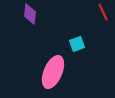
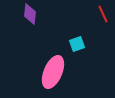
red line: moved 2 px down
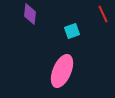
cyan square: moved 5 px left, 13 px up
pink ellipse: moved 9 px right, 1 px up
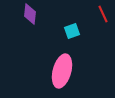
pink ellipse: rotated 8 degrees counterclockwise
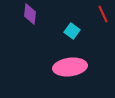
cyan square: rotated 35 degrees counterclockwise
pink ellipse: moved 8 px right, 4 px up; rotated 68 degrees clockwise
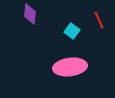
red line: moved 4 px left, 6 px down
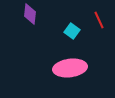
pink ellipse: moved 1 px down
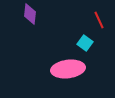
cyan square: moved 13 px right, 12 px down
pink ellipse: moved 2 px left, 1 px down
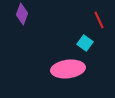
purple diamond: moved 8 px left; rotated 15 degrees clockwise
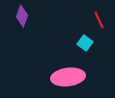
purple diamond: moved 2 px down
pink ellipse: moved 8 px down
